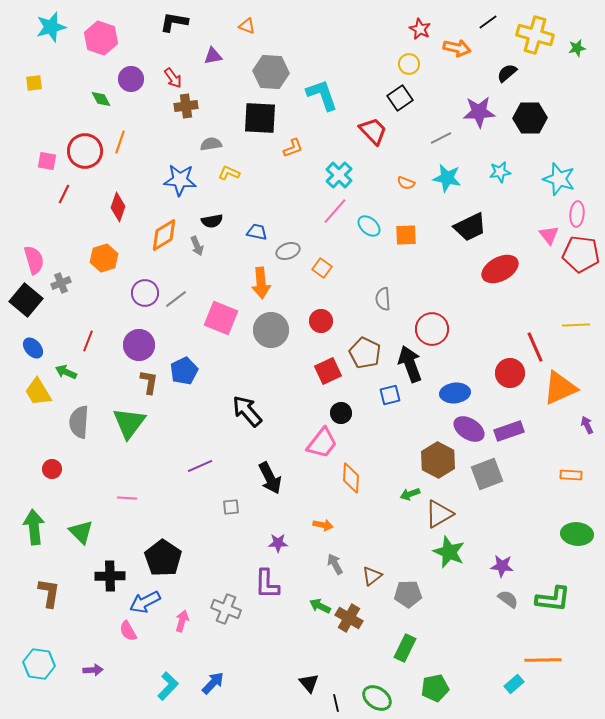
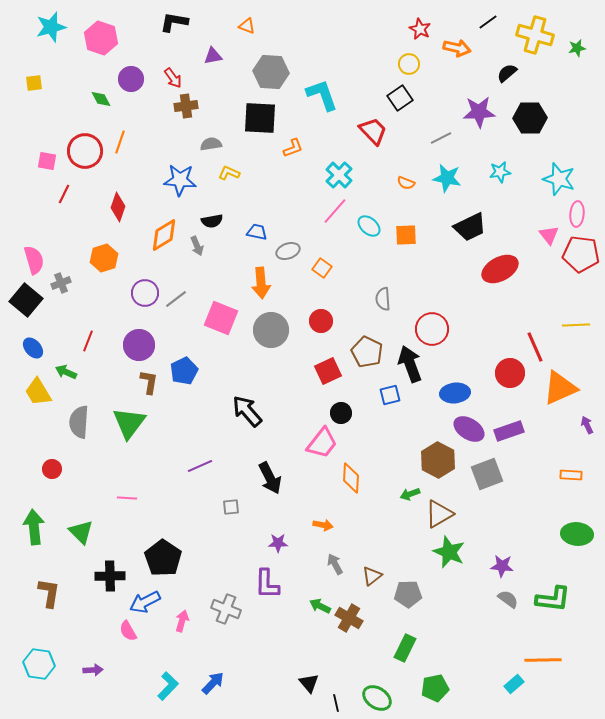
brown pentagon at (365, 353): moved 2 px right, 1 px up
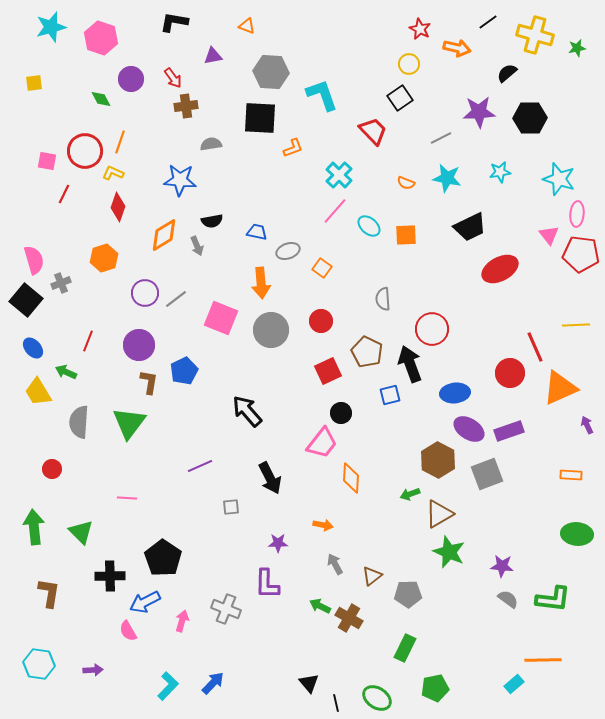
yellow L-shape at (229, 173): moved 116 px left
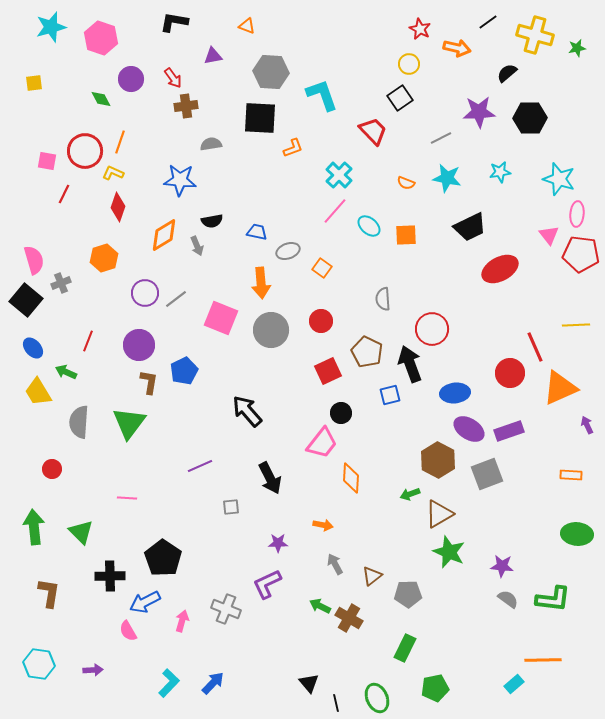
purple L-shape at (267, 584): rotated 64 degrees clockwise
cyan L-shape at (168, 686): moved 1 px right, 3 px up
green ellipse at (377, 698): rotated 32 degrees clockwise
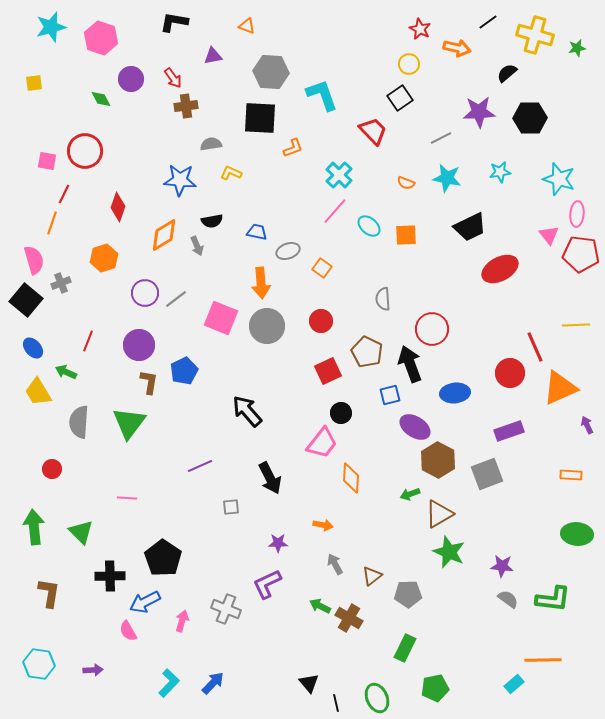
orange line at (120, 142): moved 68 px left, 81 px down
yellow L-shape at (113, 173): moved 118 px right
gray circle at (271, 330): moved 4 px left, 4 px up
purple ellipse at (469, 429): moved 54 px left, 2 px up
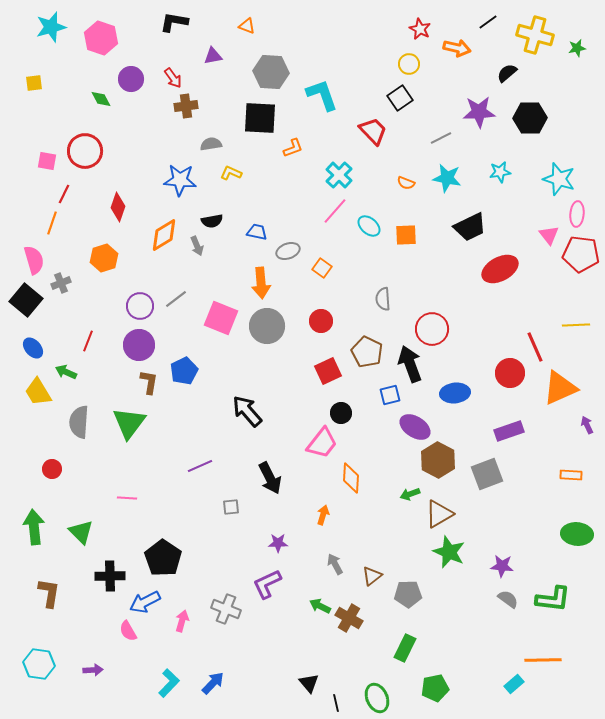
purple circle at (145, 293): moved 5 px left, 13 px down
orange arrow at (323, 525): moved 10 px up; rotated 84 degrees counterclockwise
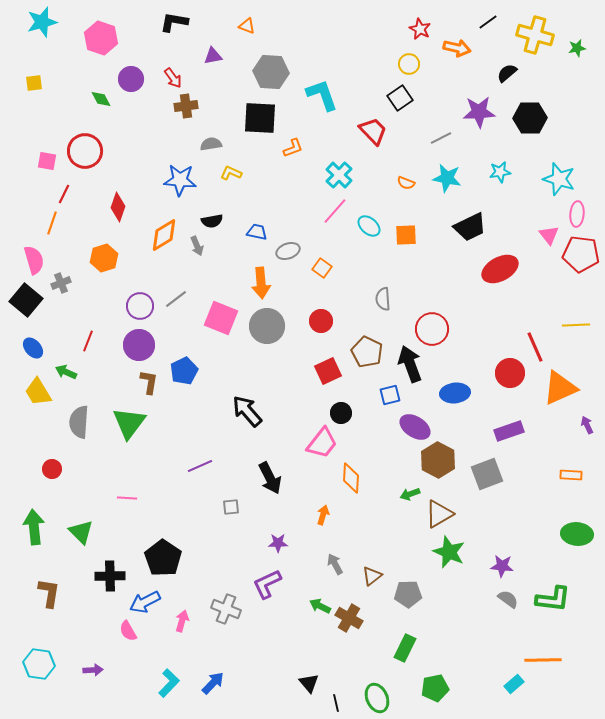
cyan star at (51, 27): moved 9 px left, 5 px up
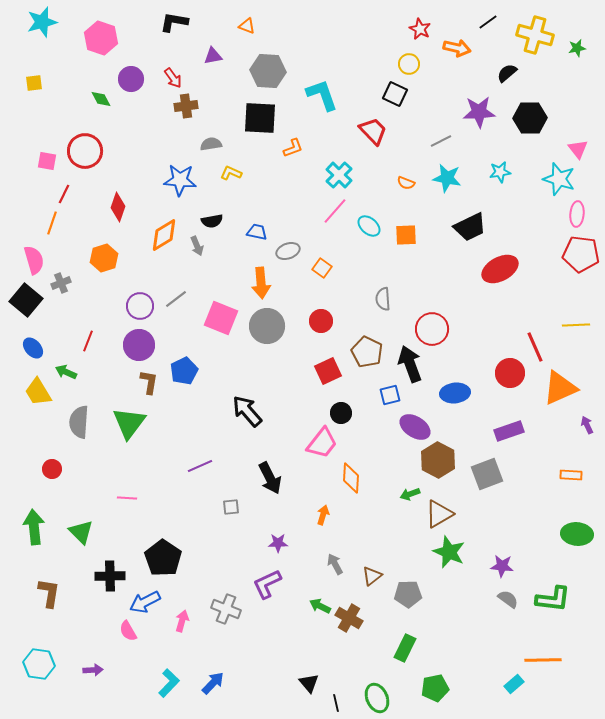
gray hexagon at (271, 72): moved 3 px left, 1 px up
black square at (400, 98): moved 5 px left, 4 px up; rotated 30 degrees counterclockwise
gray line at (441, 138): moved 3 px down
pink triangle at (549, 235): moved 29 px right, 86 px up
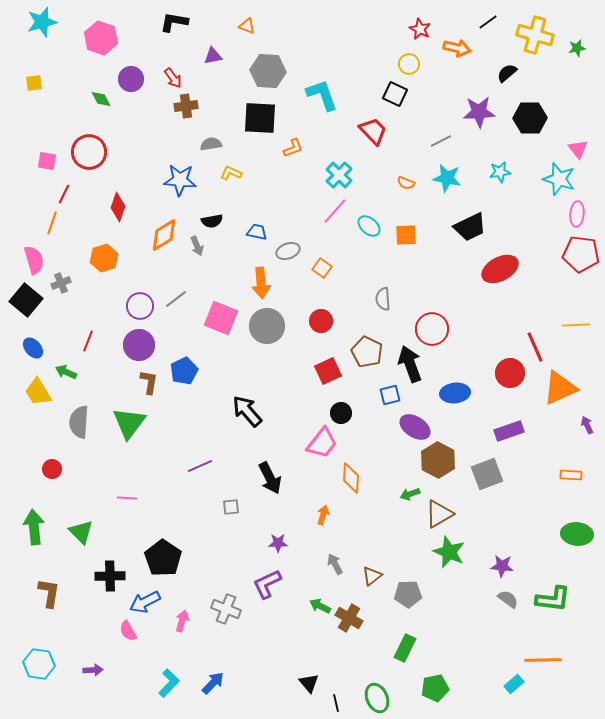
red circle at (85, 151): moved 4 px right, 1 px down
